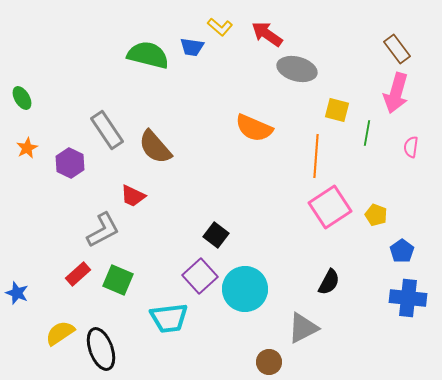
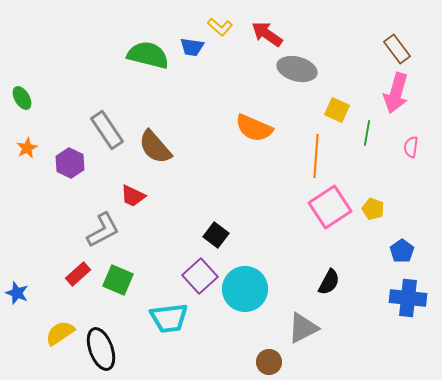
yellow square: rotated 10 degrees clockwise
yellow pentagon: moved 3 px left, 6 px up
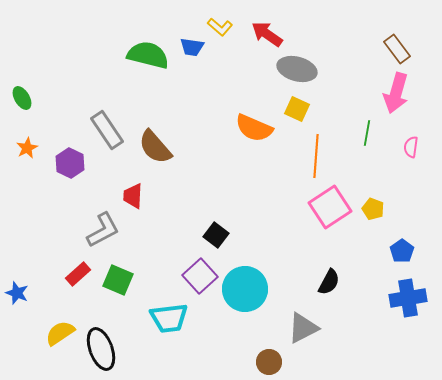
yellow square: moved 40 px left, 1 px up
red trapezoid: rotated 68 degrees clockwise
blue cross: rotated 15 degrees counterclockwise
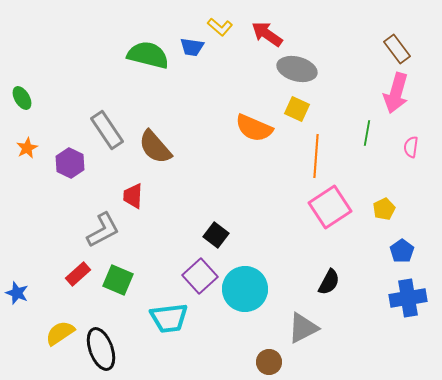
yellow pentagon: moved 11 px right; rotated 25 degrees clockwise
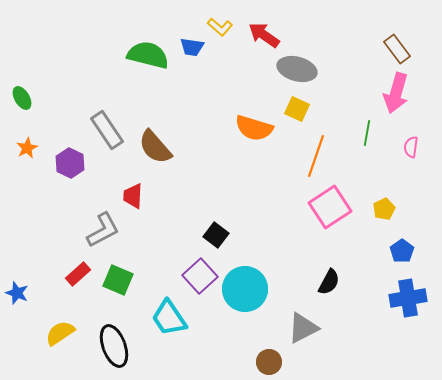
red arrow: moved 3 px left, 1 px down
orange semicircle: rotated 6 degrees counterclockwise
orange line: rotated 15 degrees clockwise
cyan trapezoid: rotated 63 degrees clockwise
black ellipse: moved 13 px right, 3 px up
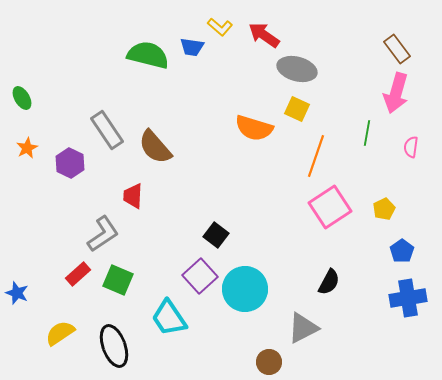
gray L-shape: moved 4 px down; rotated 6 degrees counterclockwise
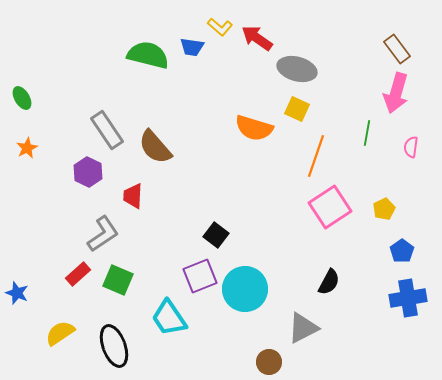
red arrow: moved 7 px left, 3 px down
purple hexagon: moved 18 px right, 9 px down
purple square: rotated 20 degrees clockwise
